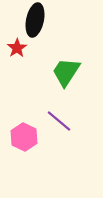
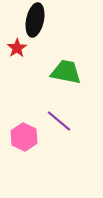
green trapezoid: rotated 68 degrees clockwise
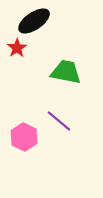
black ellipse: moved 1 px left, 1 px down; rotated 44 degrees clockwise
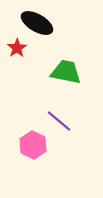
black ellipse: moved 3 px right, 2 px down; rotated 64 degrees clockwise
pink hexagon: moved 9 px right, 8 px down
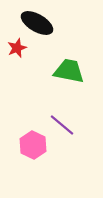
red star: rotated 12 degrees clockwise
green trapezoid: moved 3 px right, 1 px up
purple line: moved 3 px right, 4 px down
